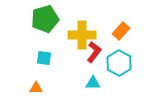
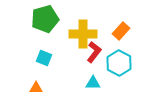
yellow cross: moved 1 px right, 1 px up
cyan square: rotated 14 degrees clockwise
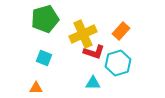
yellow cross: rotated 24 degrees counterclockwise
red L-shape: rotated 70 degrees clockwise
cyan hexagon: moved 1 px left; rotated 15 degrees clockwise
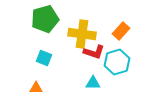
yellow cross: moved 1 px left; rotated 32 degrees clockwise
cyan hexagon: moved 1 px left, 1 px up
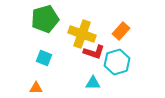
yellow cross: rotated 12 degrees clockwise
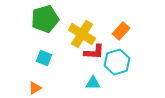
yellow cross: rotated 12 degrees clockwise
red L-shape: rotated 15 degrees counterclockwise
orange triangle: moved 1 px left; rotated 32 degrees counterclockwise
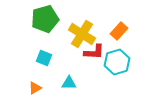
orange rectangle: moved 2 px left
cyan triangle: moved 24 px left
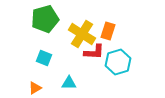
orange rectangle: moved 11 px left; rotated 24 degrees counterclockwise
cyan hexagon: moved 1 px right
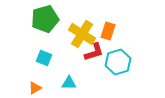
red L-shape: rotated 20 degrees counterclockwise
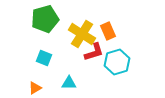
orange rectangle: rotated 42 degrees counterclockwise
cyan hexagon: moved 1 px left
